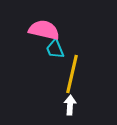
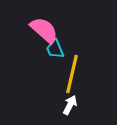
pink semicircle: rotated 28 degrees clockwise
white arrow: rotated 24 degrees clockwise
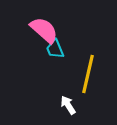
yellow line: moved 16 px right
white arrow: moved 2 px left; rotated 60 degrees counterclockwise
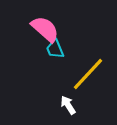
pink semicircle: moved 1 px right, 1 px up
yellow line: rotated 30 degrees clockwise
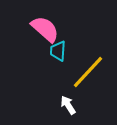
cyan trapezoid: moved 3 px right, 2 px down; rotated 25 degrees clockwise
yellow line: moved 2 px up
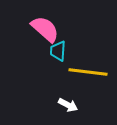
yellow line: rotated 54 degrees clockwise
white arrow: rotated 150 degrees clockwise
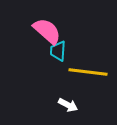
pink semicircle: moved 2 px right, 2 px down
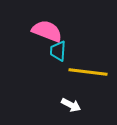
pink semicircle: rotated 20 degrees counterclockwise
white arrow: moved 3 px right
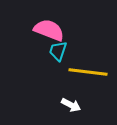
pink semicircle: moved 2 px right, 1 px up
cyan trapezoid: rotated 15 degrees clockwise
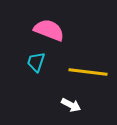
cyan trapezoid: moved 22 px left, 11 px down
